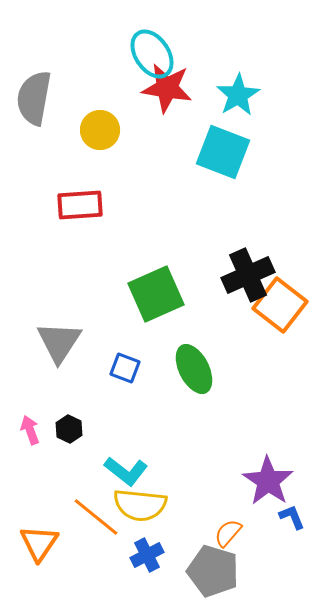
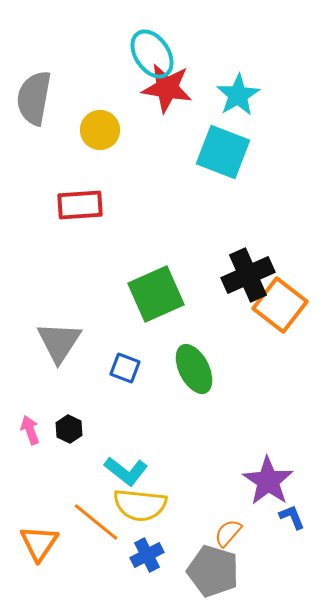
orange line: moved 5 px down
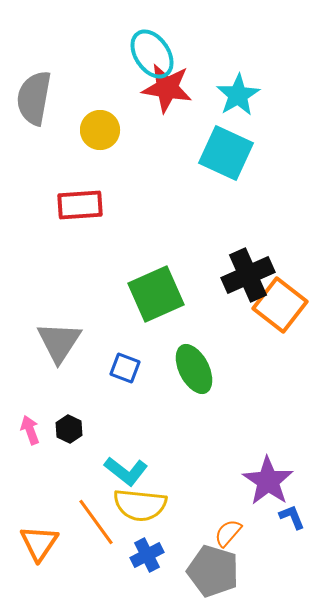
cyan square: moved 3 px right, 1 px down; rotated 4 degrees clockwise
orange line: rotated 15 degrees clockwise
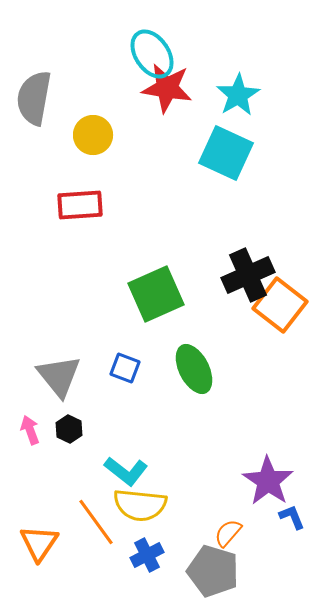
yellow circle: moved 7 px left, 5 px down
gray triangle: moved 34 px down; rotated 12 degrees counterclockwise
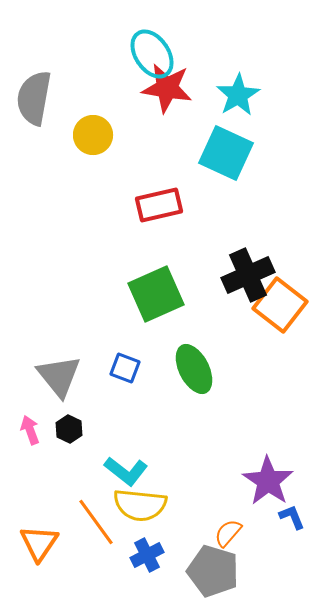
red rectangle: moved 79 px right; rotated 9 degrees counterclockwise
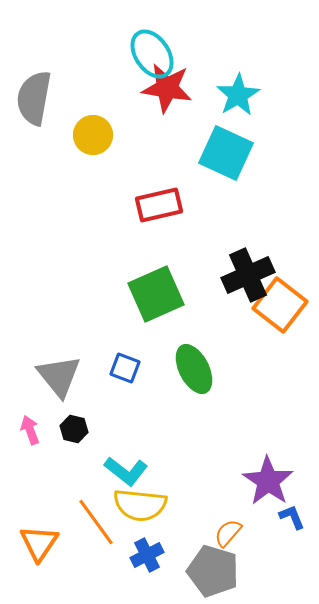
black hexagon: moved 5 px right; rotated 12 degrees counterclockwise
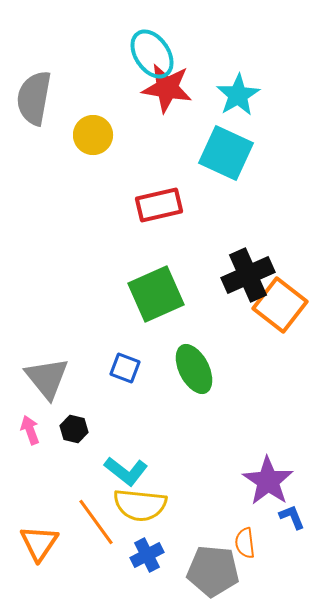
gray triangle: moved 12 px left, 2 px down
orange semicircle: moved 17 px right, 10 px down; rotated 48 degrees counterclockwise
gray pentagon: rotated 12 degrees counterclockwise
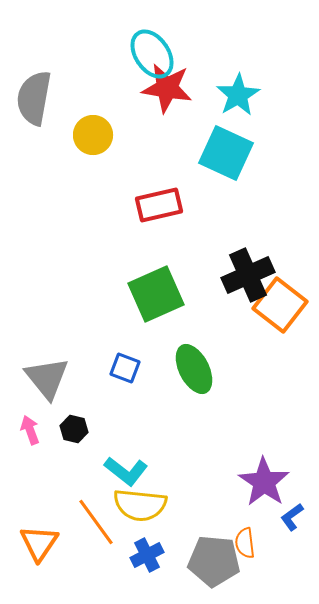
purple star: moved 4 px left, 1 px down
blue L-shape: rotated 104 degrees counterclockwise
gray pentagon: moved 1 px right, 10 px up
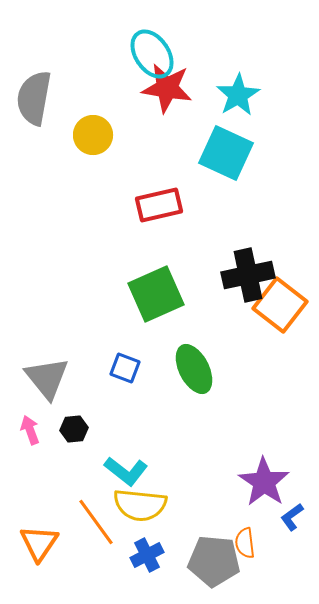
black cross: rotated 12 degrees clockwise
black hexagon: rotated 20 degrees counterclockwise
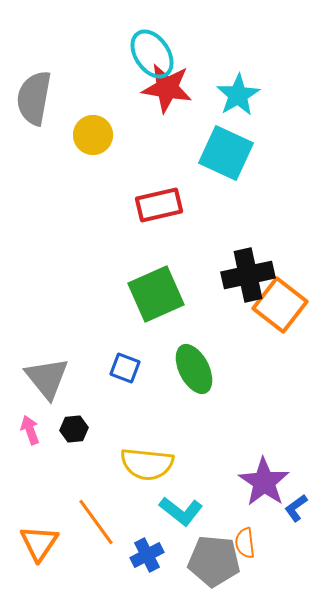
cyan L-shape: moved 55 px right, 40 px down
yellow semicircle: moved 7 px right, 41 px up
blue L-shape: moved 4 px right, 9 px up
